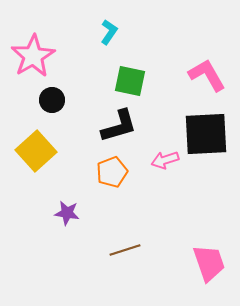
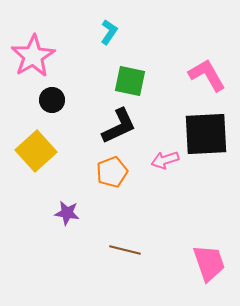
black L-shape: rotated 9 degrees counterclockwise
brown line: rotated 32 degrees clockwise
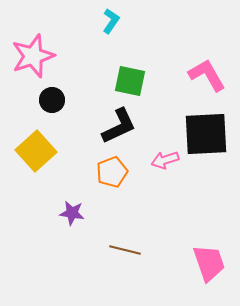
cyan L-shape: moved 2 px right, 11 px up
pink star: rotated 12 degrees clockwise
purple star: moved 5 px right
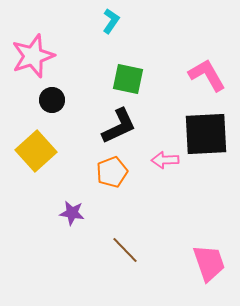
green square: moved 2 px left, 2 px up
pink arrow: rotated 16 degrees clockwise
brown line: rotated 32 degrees clockwise
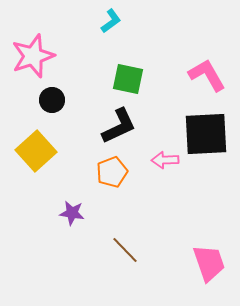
cyan L-shape: rotated 20 degrees clockwise
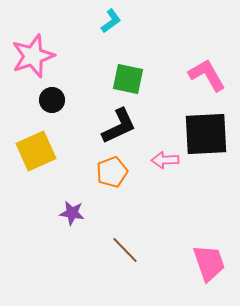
yellow square: rotated 18 degrees clockwise
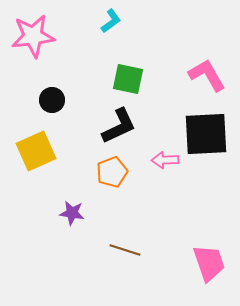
pink star: moved 20 px up; rotated 12 degrees clockwise
brown line: rotated 28 degrees counterclockwise
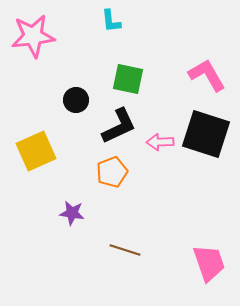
cyan L-shape: rotated 120 degrees clockwise
black circle: moved 24 px right
black square: rotated 21 degrees clockwise
pink arrow: moved 5 px left, 18 px up
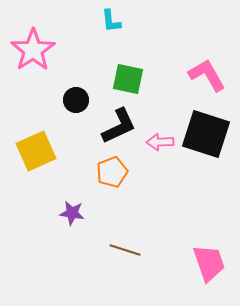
pink star: moved 14 px down; rotated 27 degrees counterclockwise
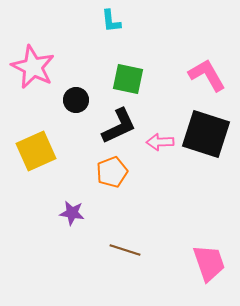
pink star: moved 17 px down; rotated 12 degrees counterclockwise
